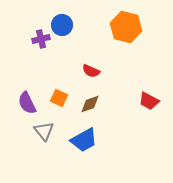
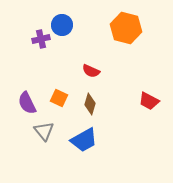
orange hexagon: moved 1 px down
brown diamond: rotated 55 degrees counterclockwise
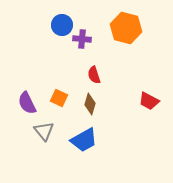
purple cross: moved 41 px right; rotated 18 degrees clockwise
red semicircle: moved 3 px right, 4 px down; rotated 48 degrees clockwise
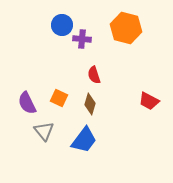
blue trapezoid: rotated 24 degrees counterclockwise
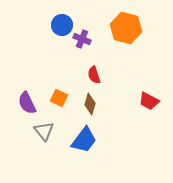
purple cross: rotated 18 degrees clockwise
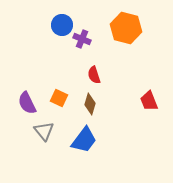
red trapezoid: rotated 40 degrees clockwise
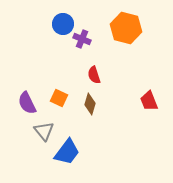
blue circle: moved 1 px right, 1 px up
blue trapezoid: moved 17 px left, 12 px down
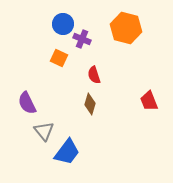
orange square: moved 40 px up
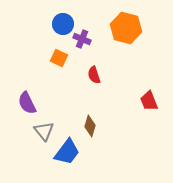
brown diamond: moved 22 px down
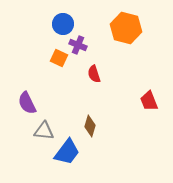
purple cross: moved 4 px left, 6 px down
red semicircle: moved 1 px up
gray triangle: rotated 45 degrees counterclockwise
